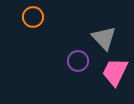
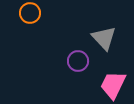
orange circle: moved 3 px left, 4 px up
pink trapezoid: moved 2 px left, 13 px down
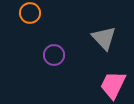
purple circle: moved 24 px left, 6 px up
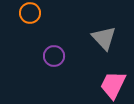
purple circle: moved 1 px down
